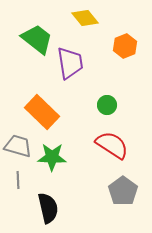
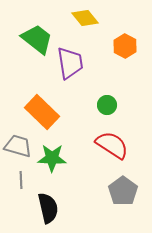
orange hexagon: rotated 10 degrees counterclockwise
green star: moved 1 px down
gray line: moved 3 px right
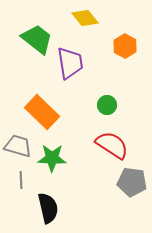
gray pentagon: moved 9 px right, 9 px up; rotated 28 degrees counterclockwise
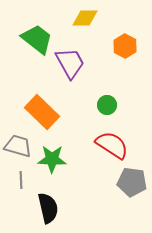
yellow diamond: rotated 52 degrees counterclockwise
purple trapezoid: rotated 20 degrees counterclockwise
green star: moved 1 px down
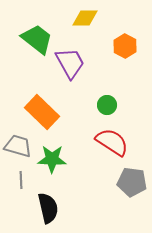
red semicircle: moved 3 px up
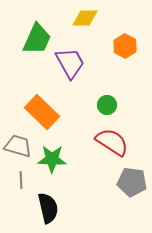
green trapezoid: rotated 76 degrees clockwise
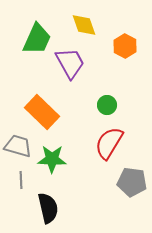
yellow diamond: moved 1 px left, 7 px down; rotated 72 degrees clockwise
red semicircle: moved 3 px left, 1 px down; rotated 92 degrees counterclockwise
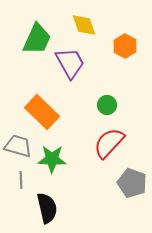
red semicircle: rotated 12 degrees clockwise
gray pentagon: moved 1 px down; rotated 12 degrees clockwise
black semicircle: moved 1 px left
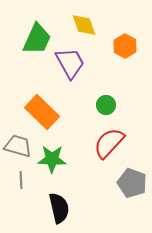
green circle: moved 1 px left
black semicircle: moved 12 px right
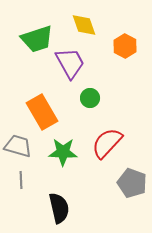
green trapezoid: rotated 48 degrees clockwise
green circle: moved 16 px left, 7 px up
orange rectangle: rotated 16 degrees clockwise
red semicircle: moved 2 px left
green star: moved 11 px right, 7 px up
